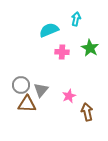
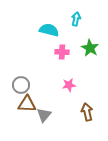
cyan semicircle: rotated 36 degrees clockwise
gray triangle: moved 3 px right, 25 px down
pink star: moved 11 px up; rotated 16 degrees clockwise
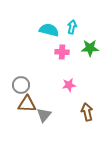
cyan arrow: moved 4 px left, 8 px down
green star: rotated 30 degrees counterclockwise
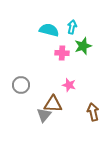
green star: moved 7 px left, 2 px up; rotated 18 degrees counterclockwise
pink cross: moved 1 px down
pink star: rotated 24 degrees clockwise
brown triangle: moved 26 px right
brown arrow: moved 6 px right
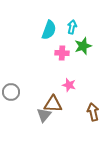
cyan semicircle: rotated 96 degrees clockwise
gray circle: moved 10 px left, 7 px down
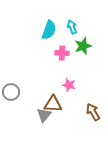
cyan arrow: rotated 32 degrees counterclockwise
brown arrow: rotated 18 degrees counterclockwise
